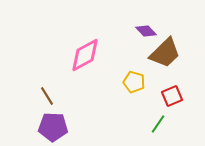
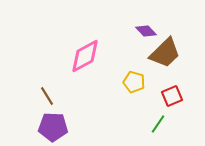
pink diamond: moved 1 px down
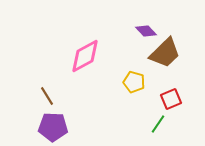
red square: moved 1 px left, 3 px down
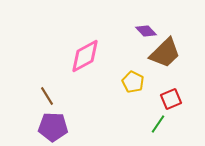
yellow pentagon: moved 1 px left; rotated 10 degrees clockwise
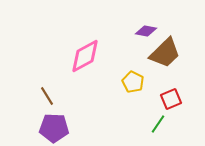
purple diamond: rotated 35 degrees counterclockwise
purple pentagon: moved 1 px right, 1 px down
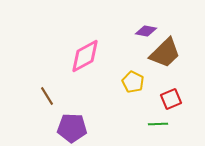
green line: rotated 54 degrees clockwise
purple pentagon: moved 18 px right
